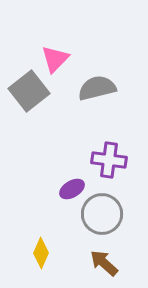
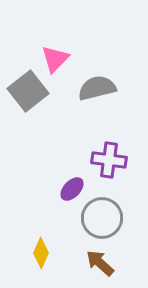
gray square: moved 1 px left
purple ellipse: rotated 15 degrees counterclockwise
gray circle: moved 4 px down
brown arrow: moved 4 px left
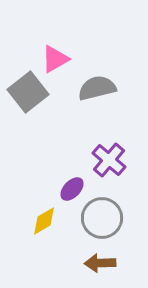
pink triangle: rotated 16 degrees clockwise
gray square: moved 1 px down
purple cross: rotated 32 degrees clockwise
yellow diamond: moved 3 px right, 32 px up; rotated 36 degrees clockwise
brown arrow: rotated 44 degrees counterclockwise
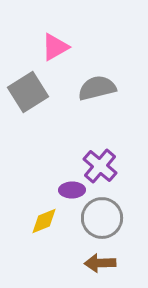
pink triangle: moved 12 px up
gray square: rotated 6 degrees clockwise
purple cross: moved 9 px left, 6 px down
purple ellipse: moved 1 px down; rotated 45 degrees clockwise
yellow diamond: rotated 8 degrees clockwise
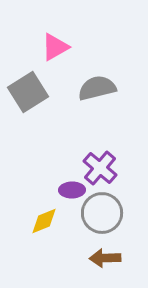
purple cross: moved 2 px down
gray circle: moved 5 px up
brown arrow: moved 5 px right, 5 px up
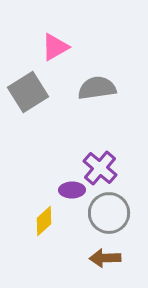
gray semicircle: rotated 6 degrees clockwise
gray circle: moved 7 px right
yellow diamond: rotated 20 degrees counterclockwise
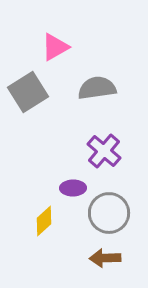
purple cross: moved 4 px right, 17 px up
purple ellipse: moved 1 px right, 2 px up
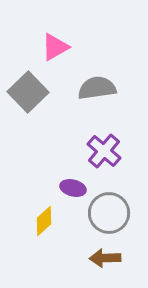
gray square: rotated 12 degrees counterclockwise
purple ellipse: rotated 15 degrees clockwise
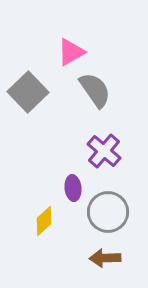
pink triangle: moved 16 px right, 5 px down
gray semicircle: moved 2 px left, 2 px down; rotated 63 degrees clockwise
purple ellipse: rotated 70 degrees clockwise
gray circle: moved 1 px left, 1 px up
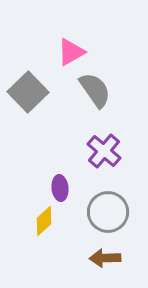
purple ellipse: moved 13 px left
